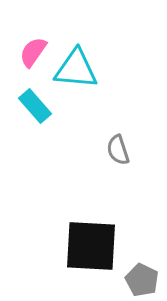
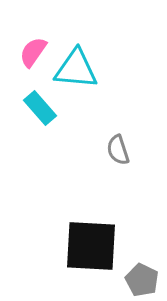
cyan rectangle: moved 5 px right, 2 px down
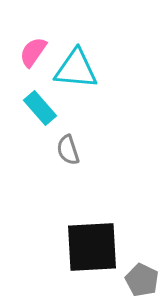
gray semicircle: moved 50 px left
black square: moved 1 px right, 1 px down; rotated 6 degrees counterclockwise
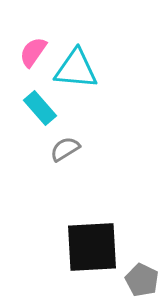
gray semicircle: moved 3 px left, 1 px up; rotated 76 degrees clockwise
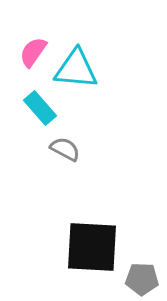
gray semicircle: rotated 60 degrees clockwise
black square: rotated 6 degrees clockwise
gray pentagon: moved 1 px up; rotated 24 degrees counterclockwise
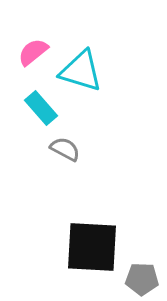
pink semicircle: rotated 16 degrees clockwise
cyan triangle: moved 5 px right, 2 px down; rotated 12 degrees clockwise
cyan rectangle: moved 1 px right
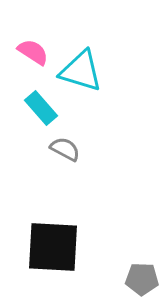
pink semicircle: rotated 72 degrees clockwise
black square: moved 39 px left
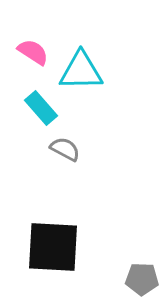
cyan triangle: rotated 18 degrees counterclockwise
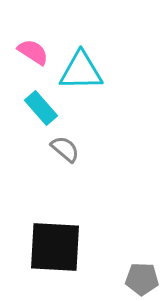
gray semicircle: rotated 12 degrees clockwise
black square: moved 2 px right
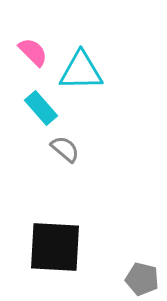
pink semicircle: rotated 12 degrees clockwise
gray pentagon: rotated 12 degrees clockwise
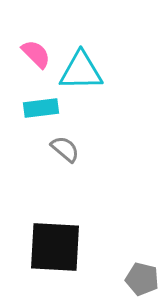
pink semicircle: moved 3 px right, 2 px down
cyan rectangle: rotated 56 degrees counterclockwise
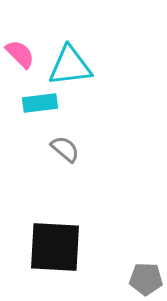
pink semicircle: moved 16 px left
cyan triangle: moved 11 px left, 5 px up; rotated 6 degrees counterclockwise
cyan rectangle: moved 1 px left, 5 px up
gray pentagon: moved 4 px right; rotated 12 degrees counterclockwise
